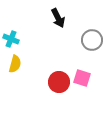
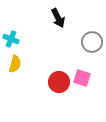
gray circle: moved 2 px down
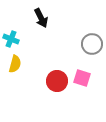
black arrow: moved 17 px left
gray circle: moved 2 px down
red circle: moved 2 px left, 1 px up
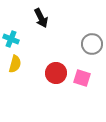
red circle: moved 1 px left, 8 px up
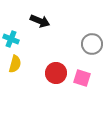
black arrow: moved 1 px left, 3 px down; rotated 42 degrees counterclockwise
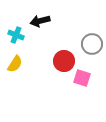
black arrow: rotated 144 degrees clockwise
cyan cross: moved 5 px right, 4 px up
yellow semicircle: rotated 18 degrees clockwise
red circle: moved 8 px right, 12 px up
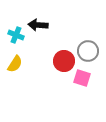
black arrow: moved 2 px left, 4 px down; rotated 18 degrees clockwise
gray circle: moved 4 px left, 7 px down
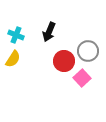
black arrow: moved 11 px right, 7 px down; rotated 72 degrees counterclockwise
yellow semicircle: moved 2 px left, 5 px up
pink square: rotated 30 degrees clockwise
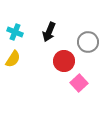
cyan cross: moved 1 px left, 3 px up
gray circle: moved 9 px up
pink square: moved 3 px left, 5 px down
